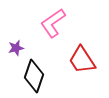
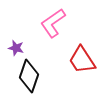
purple star: rotated 28 degrees clockwise
black diamond: moved 5 px left
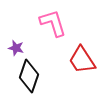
pink L-shape: rotated 108 degrees clockwise
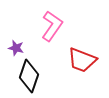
pink L-shape: moved 1 px left, 3 px down; rotated 52 degrees clockwise
red trapezoid: rotated 36 degrees counterclockwise
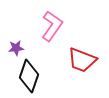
purple star: rotated 21 degrees counterclockwise
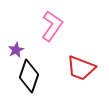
purple star: moved 2 px down; rotated 21 degrees counterclockwise
red trapezoid: moved 1 px left, 8 px down
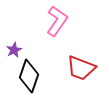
pink L-shape: moved 5 px right, 5 px up
purple star: moved 2 px left
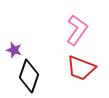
pink L-shape: moved 20 px right, 9 px down
purple star: rotated 28 degrees counterclockwise
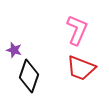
pink L-shape: rotated 12 degrees counterclockwise
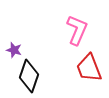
red trapezoid: moved 8 px right; rotated 48 degrees clockwise
